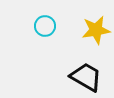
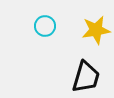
black trapezoid: rotated 76 degrees clockwise
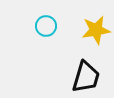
cyan circle: moved 1 px right
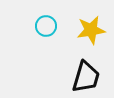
yellow star: moved 5 px left
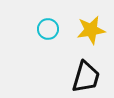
cyan circle: moved 2 px right, 3 px down
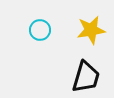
cyan circle: moved 8 px left, 1 px down
